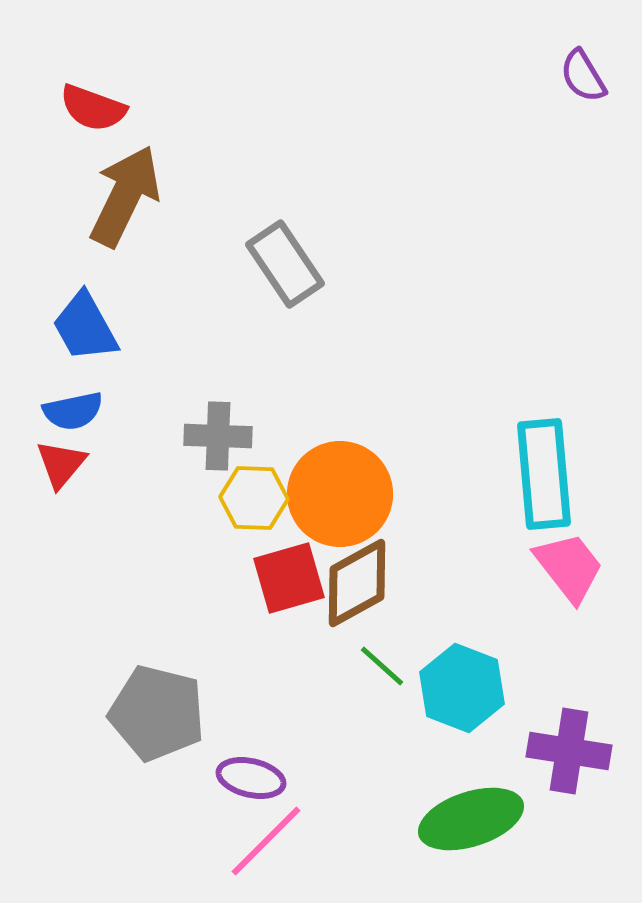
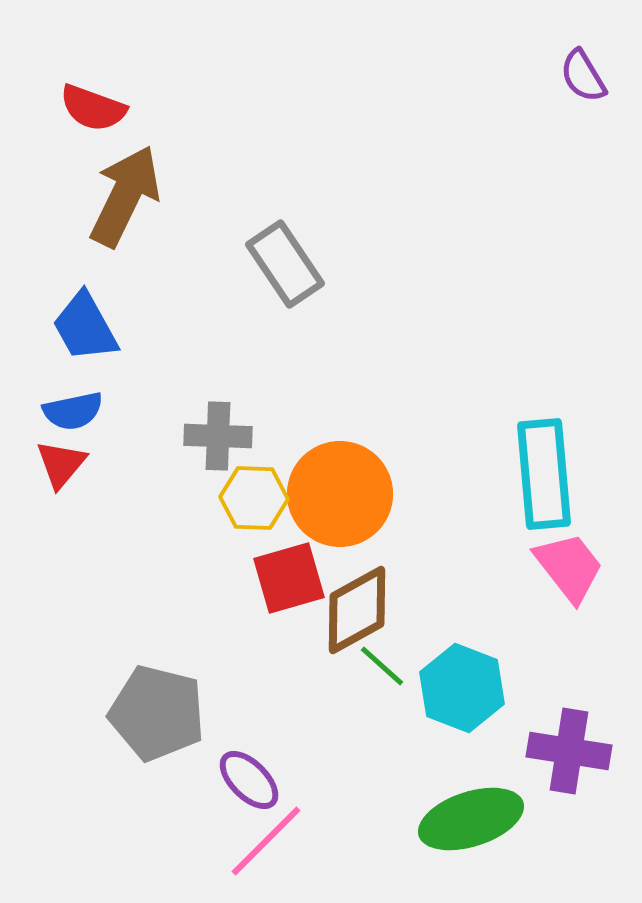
brown diamond: moved 27 px down
purple ellipse: moved 2 px left, 2 px down; rotated 32 degrees clockwise
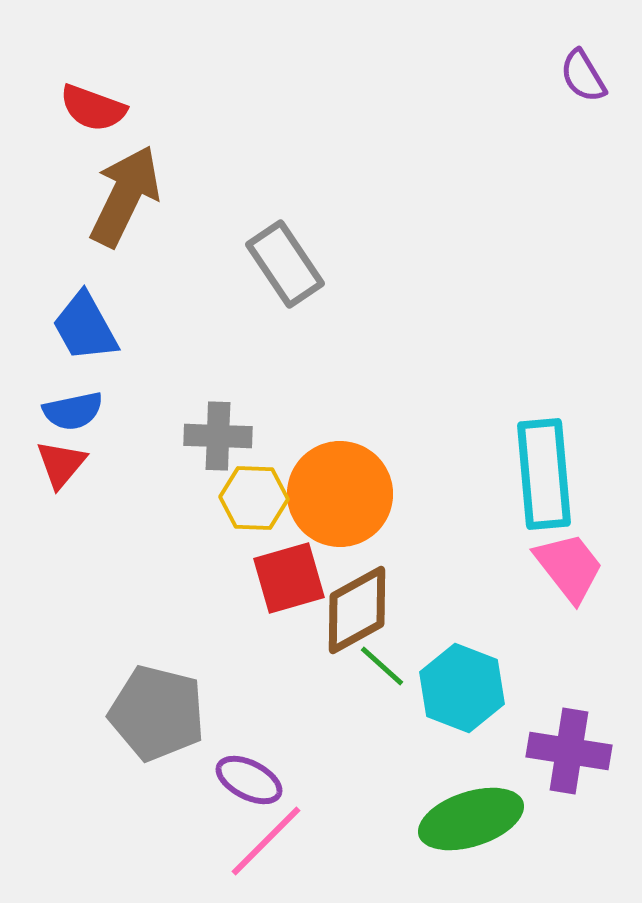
purple ellipse: rotated 18 degrees counterclockwise
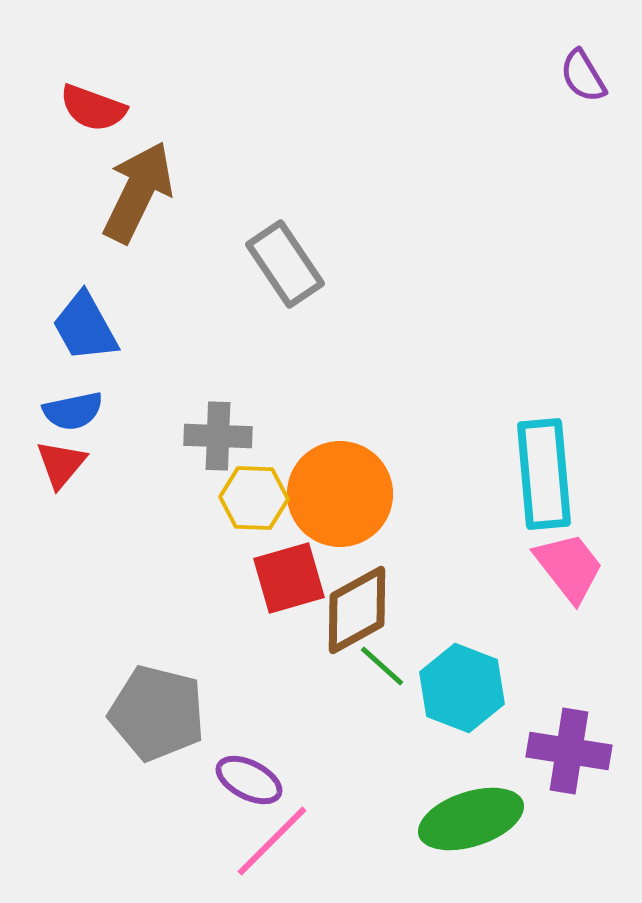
brown arrow: moved 13 px right, 4 px up
pink line: moved 6 px right
